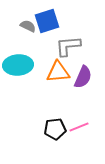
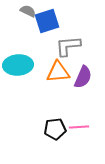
gray semicircle: moved 15 px up
pink line: rotated 18 degrees clockwise
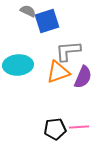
gray L-shape: moved 5 px down
orange triangle: rotated 15 degrees counterclockwise
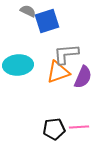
gray L-shape: moved 2 px left, 3 px down
black pentagon: moved 1 px left
